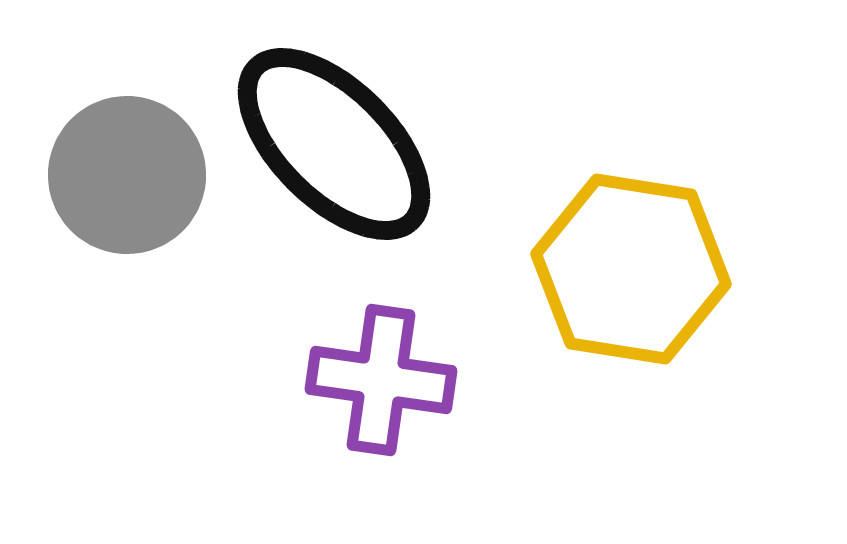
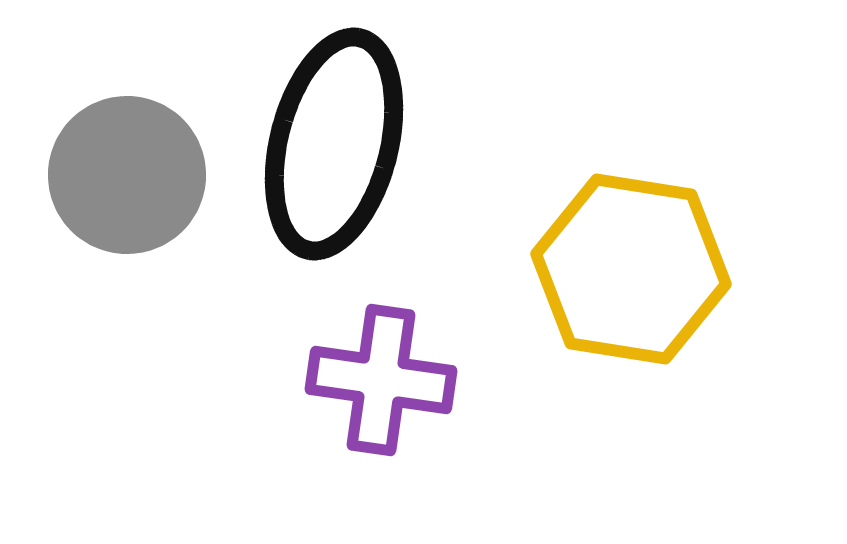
black ellipse: rotated 59 degrees clockwise
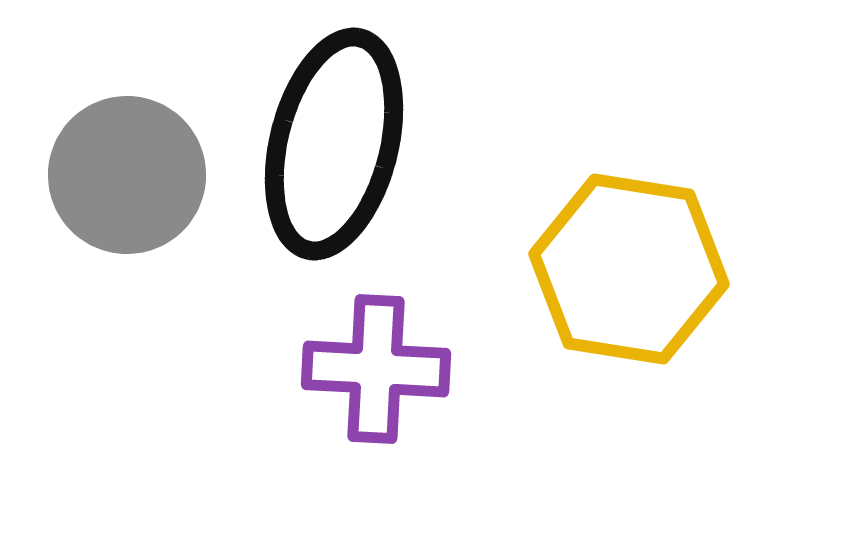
yellow hexagon: moved 2 px left
purple cross: moved 5 px left, 11 px up; rotated 5 degrees counterclockwise
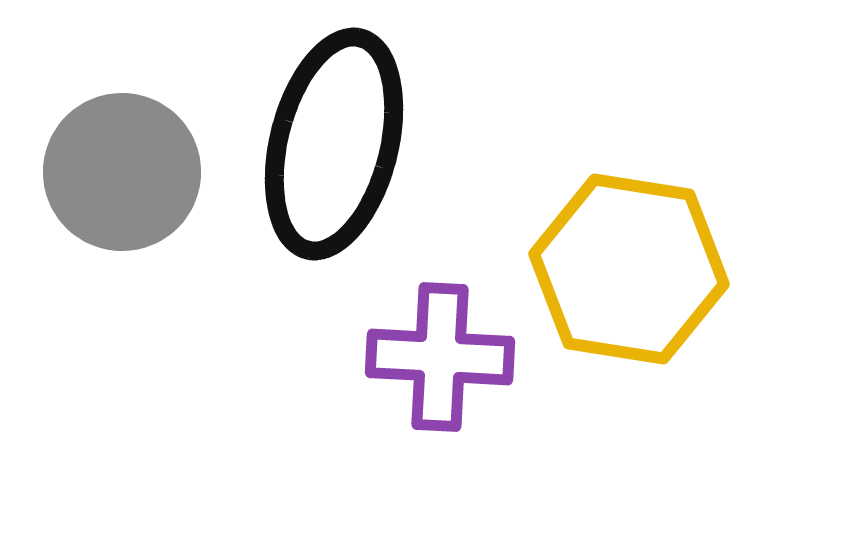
gray circle: moved 5 px left, 3 px up
purple cross: moved 64 px right, 12 px up
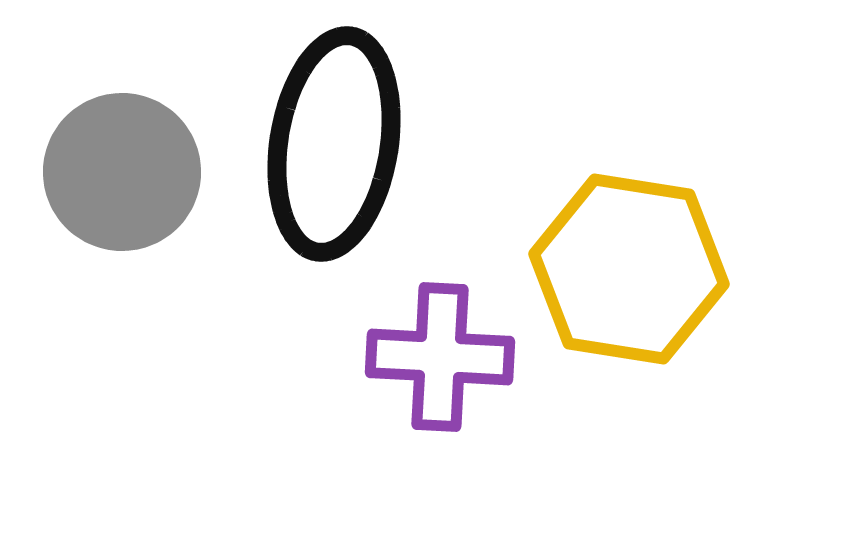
black ellipse: rotated 5 degrees counterclockwise
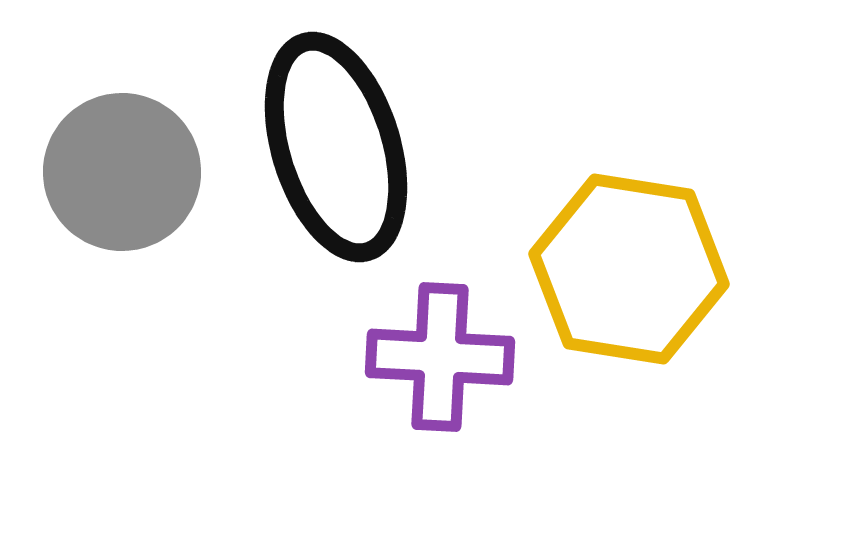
black ellipse: moved 2 px right, 3 px down; rotated 26 degrees counterclockwise
